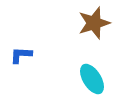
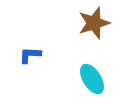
blue L-shape: moved 9 px right
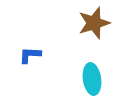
cyan ellipse: rotated 24 degrees clockwise
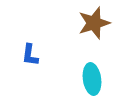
blue L-shape: rotated 85 degrees counterclockwise
